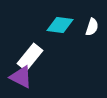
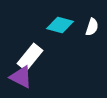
cyan diamond: rotated 8 degrees clockwise
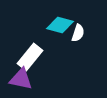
white semicircle: moved 14 px left, 6 px down
purple triangle: moved 2 px down; rotated 15 degrees counterclockwise
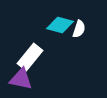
white semicircle: moved 1 px right, 4 px up
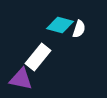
white rectangle: moved 8 px right
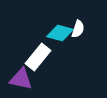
cyan diamond: moved 8 px down
white semicircle: moved 1 px left
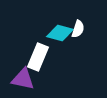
white rectangle: rotated 16 degrees counterclockwise
purple triangle: moved 2 px right
